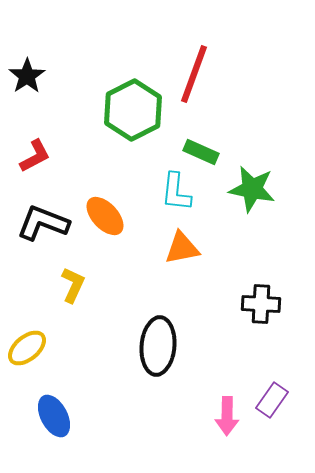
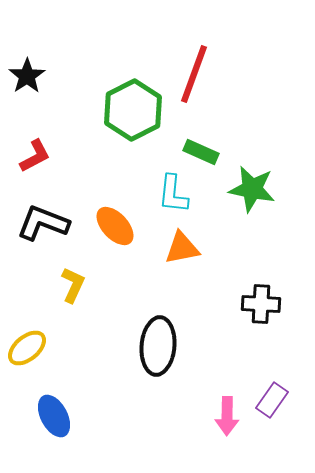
cyan L-shape: moved 3 px left, 2 px down
orange ellipse: moved 10 px right, 10 px down
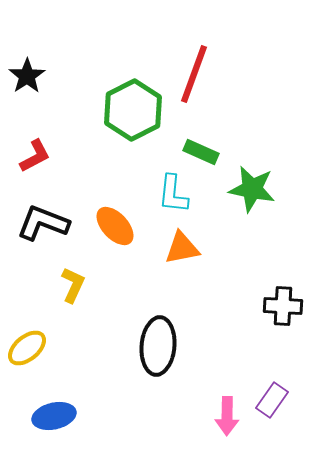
black cross: moved 22 px right, 2 px down
blue ellipse: rotated 75 degrees counterclockwise
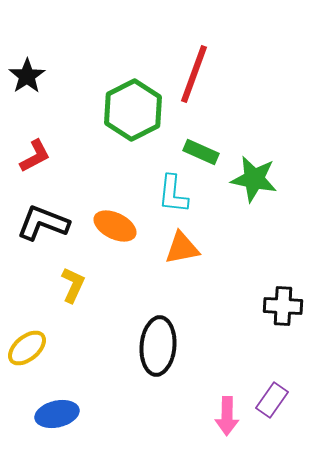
green star: moved 2 px right, 10 px up
orange ellipse: rotated 21 degrees counterclockwise
blue ellipse: moved 3 px right, 2 px up
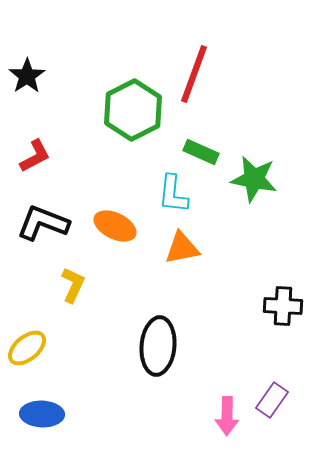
blue ellipse: moved 15 px left; rotated 15 degrees clockwise
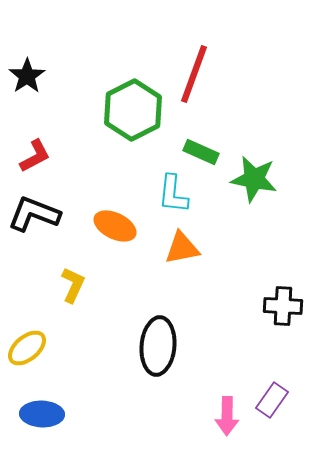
black L-shape: moved 9 px left, 9 px up
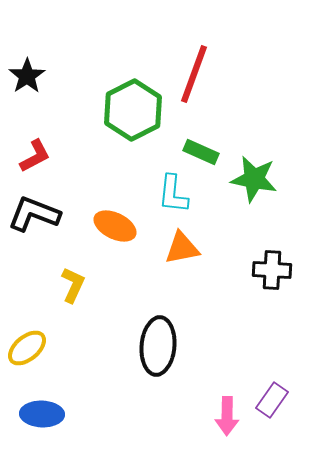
black cross: moved 11 px left, 36 px up
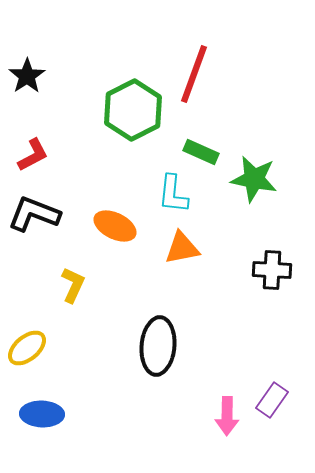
red L-shape: moved 2 px left, 1 px up
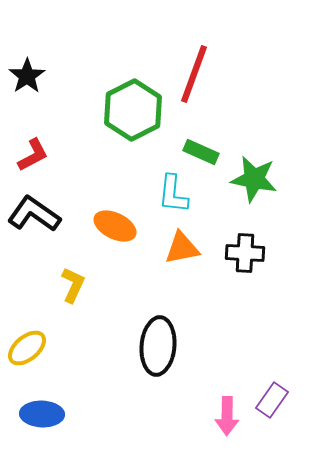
black L-shape: rotated 14 degrees clockwise
black cross: moved 27 px left, 17 px up
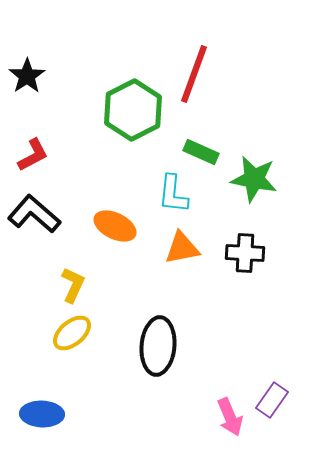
black L-shape: rotated 6 degrees clockwise
yellow ellipse: moved 45 px right, 15 px up
pink arrow: moved 3 px right, 1 px down; rotated 24 degrees counterclockwise
